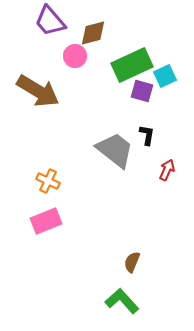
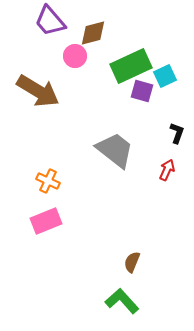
green rectangle: moved 1 px left, 1 px down
black L-shape: moved 30 px right, 2 px up; rotated 10 degrees clockwise
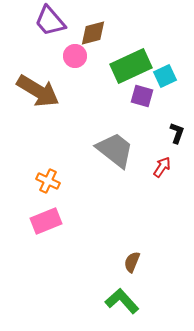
purple square: moved 5 px down
red arrow: moved 5 px left, 3 px up; rotated 10 degrees clockwise
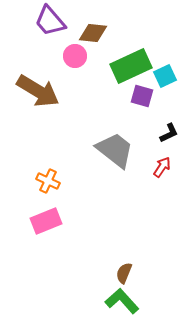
brown diamond: rotated 20 degrees clockwise
black L-shape: moved 8 px left; rotated 45 degrees clockwise
brown semicircle: moved 8 px left, 11 px down
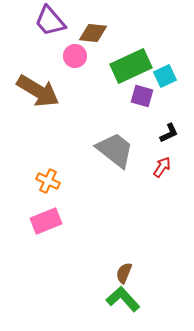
green L-shape: moved 1 px right, 2 px up
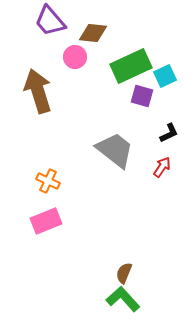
pink circle: moved 1 px down
brown arrow: rotated 138 degrees counterclockwise
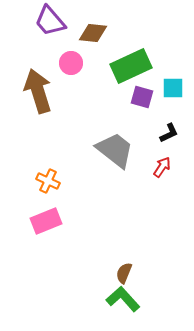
pink circle: moved 4 px left, 6 px down
cyan square: moved 8 px right, 12 px down; rotated 25 degrees clockwise
purple square: moved 1 px down
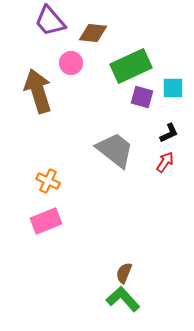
red arrow: moved 3 px right, 5 px up
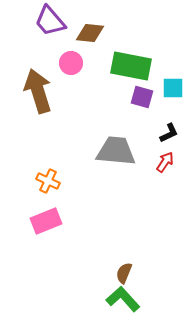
brown diamond: moved 3 px left
green rectangle: rotated 36 degrees clockwise
gray trapezoid: moved 1 px right, 1 px down; rotated 33 degrees counterclockwise
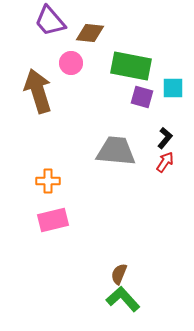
black L-shape: moved 4 px left, 5 px down; rotated 25 degrees counterclockwise
orange cross: rotated 25 degrees counterclockwise
pink rectangle: moved 7 px right, 1 px up; rotated 8 degrees clockwise
brown semicircle: moved 5 px left, 1 px down
